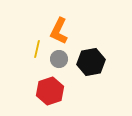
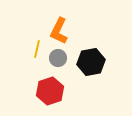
gray circle: moved 1 px left, 1 px up
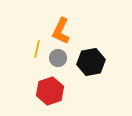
orange L-shape: moved 2 px right
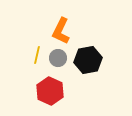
yellow line: moved 6 px down
black hexagon: moved 3 px left, 2 px up
red hexagon: rotated 16 degrees counterclockwise
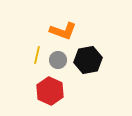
orange L-shape: moved 2 px right; rotated 96 degrees counterclockwise
gray circle: moved 2 px down
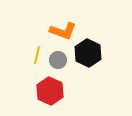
black hexagon: moved 7 px up; rotated 24 degrees counterclockwise
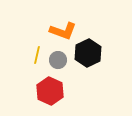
black hexagon: rotated 8 degrees clockwise
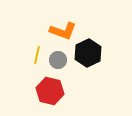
red hexagon: rotated 12 degrees counterclockwise
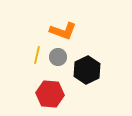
black hexagon: moved 1 px left, 17 px down
gray circle: moved 3 px up
red hexagon: moved 3 px down; rotated 8 degrees counterclockwise
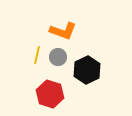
red hexagon: rotated 12 degrees clockwise
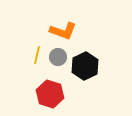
black hexagon: moved 2 px left, 4 px up
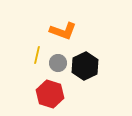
gray circle: moved 6 px down
